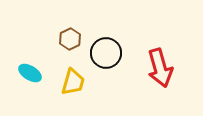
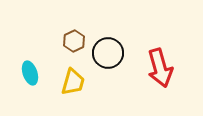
brown hexagon: moved 4 px right, 2 px down
black circle: moved 2 px right
cyan ellipse: rotated 40 degrees clockwise
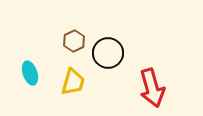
red arrow: moved 8 px left, 20 px down
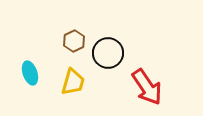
red arrow: moved 5 px left, 1 px up; rotated 18 degrees counterclockwise
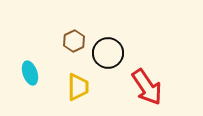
yellow trapezoid: moved 5 px right, 5 px down; rotated 16 degrees counterclockwise
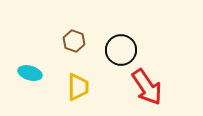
brown hexagon: rotated 15 degrees counterclockwise
black circle: moved 13 px right, 3 px up
cyan ellipse: rotated 55 degrees counterclockwise
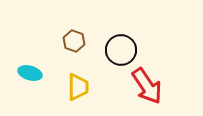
red arrow: moved 1 px up
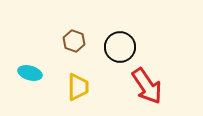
black circle: moved 1 px left, 3 px up
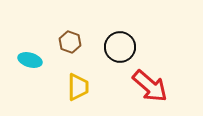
brown hexagon: moved 4 px left, 1 px down
cyan ellipse: moved 13 px up
red arrow: moved 3 px right; rotated 15 degrees counterclockwise
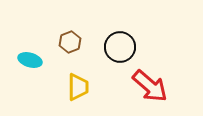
brown hexagon: rotated 20 degrees clockwise
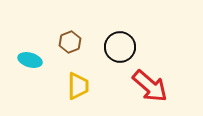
yellow trapezoid: moved 1 px up
